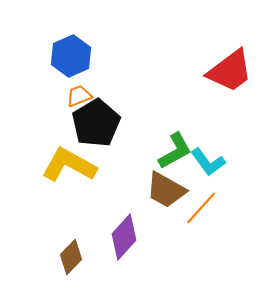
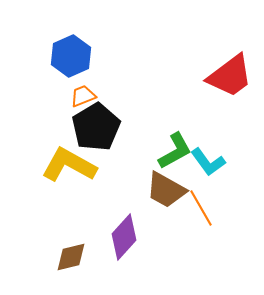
red trapezoid: moved 5 px down
orange trapezoid: moved 4 px right
black pentagon: moved 4 px down
orange line: rotated 72 degrees counterclockwise
brown diamond: rotated 32 degrees clockwise
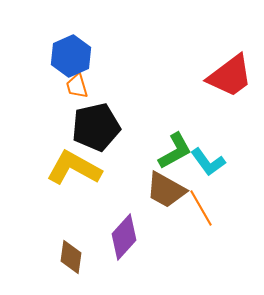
orange trapezoid: moved 6 px left, 10 px up; rotated 84 degrees counterclockwise
black pentagon: rotated 18 degrees clockwise
yellow L-shape: moved 5 px right, 3 px down
brown diamond: rotated 68 degrees counterclockwise
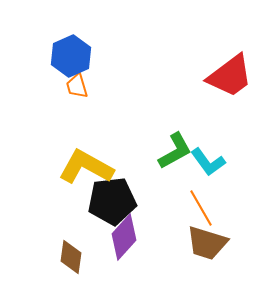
black pentagon: moved 16 px right, 74 px down; rotated 6 degrees clockwise
yellow L-shape: moved 12 px right, 1 px up
brown trapezoid: moved 41 px right, 53 px down; rotated 12 degrees counterclockwise
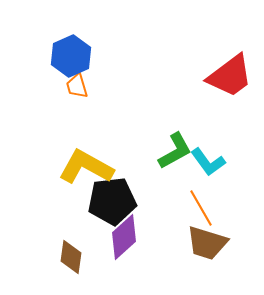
purple diamond: rotated 6 degrees clockwise
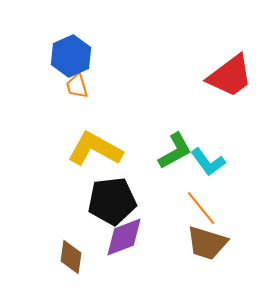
yellow L-shape: moved 9 px right, 18 px up
orange line: rotated 9 degrees counterclockwise
purple diamond: rotated 21 degrees clockwise
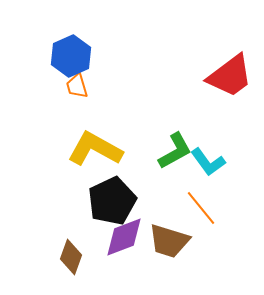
black pentagon: rotated 18 degrees counterclockwise
brown trapezoid: moved 38 px left, 2 px up
brown diamond: rotated 12 degrees clockwise
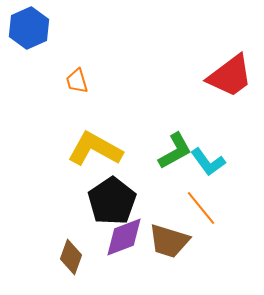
blue hexagon: moved 42 px left, 28 px up
orange trapezoid: moved 5 px up
black pentagon: rotated 9 degrees counterclockwise
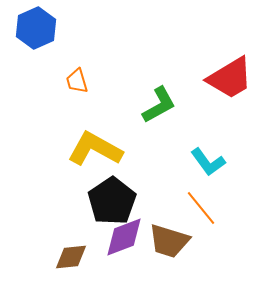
blue hexagon: moved 7 px right
red trapezoid: moved 2 px down; rotated 6 degrees clockwise
green L-shape: moved 16 px left, 46 px up
brown diamond: rotated 64 degrees clockwise
